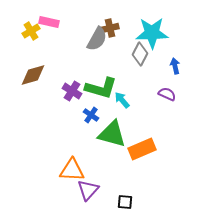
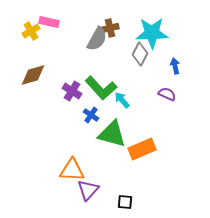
green L-shape: rotated 32 degrees clockwise
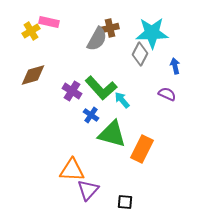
orange rectangle: rotated 40 degrees counterclockwise
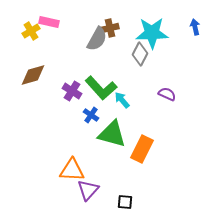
blue arrow: moved 20 px right, 39 px up
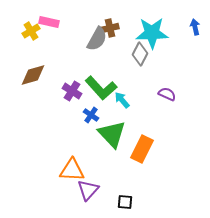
green triangle: rotated 32 degrees clockwise
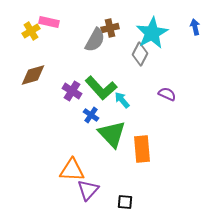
cyan star: rotated 28 degrees counterclockwise
gray semicircle: moved 2 px left, 1 px down
orange rectangle: rotated 32 degrees counterclockwise
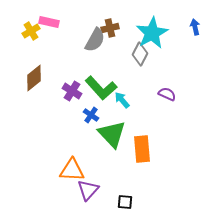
brown diamond: moved 1 px right, 3 px down; rotated 24 degrees counterclockwise
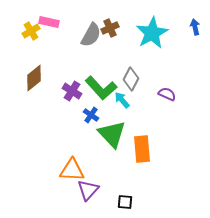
brown cross: rotated 12 degrees counterclockwise
gray semicircle: moved 4 px left, 5 px up
gray diamond: moved 9 px left, 25 px down
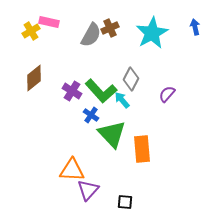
green L-shape: moved 3 px down
purple semicircle: rotated 72 degrees counterclockwise
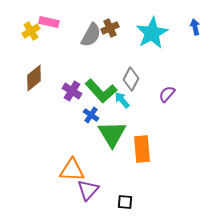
green triangle: rotated 12 degrees clockwise
